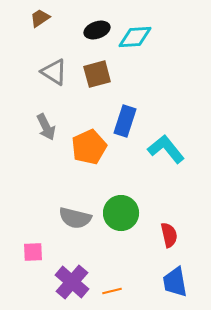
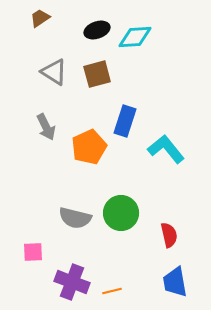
purple cross: rotated 20 degrees counterclockwise
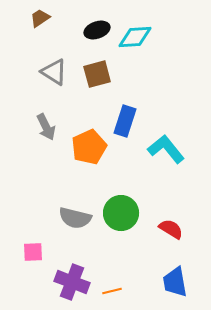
red semicircle: moved 2 px right, 6 px up; rotated 45 degrees counterclockwise
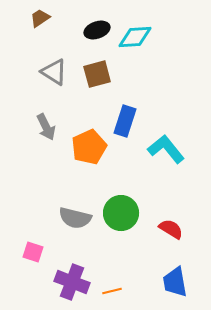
pink square: rotated 20 degrees clockwise
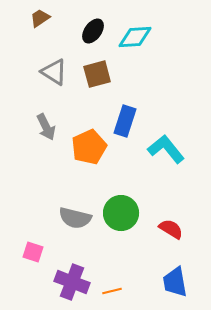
black ellipse: moved 4 px left, 1 px down; rotated 35 degrees counterclockwise
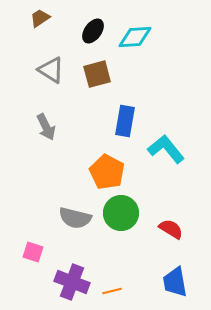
gray triangle: moved 3 px left, 2 px up
blue rectangle: rotated 8 degrees counterclockwise
orange pentagon: moved 18 px right, 25 px down; rotated 20 degrees counterclockwise
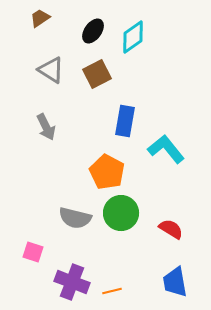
cyan diamond: moved 2 px left; rotated 32 degrees counterclockwise
brown square: rotated 12 degrees counterclockwise
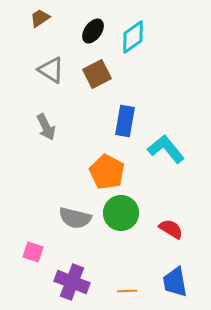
orange line: moved 15 px right; rotated 12 degrees clockwise
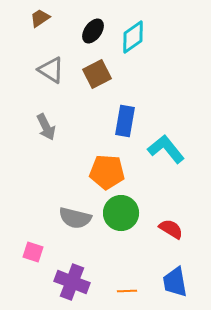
orange pentagon: rotated 24 degrees counterclockwise
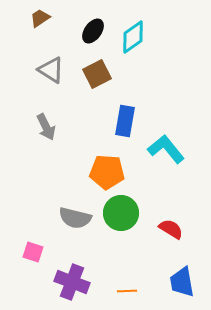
blue trapezoid: moved 7 px right
